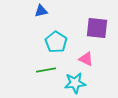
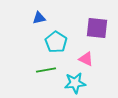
blue triangle: moved 2 px left, 7 px down
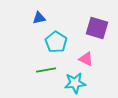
purple square: rotated 10 degrees clockwise
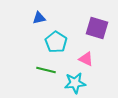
green line: rotated 24 degrees clockwise
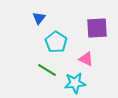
blue triangle: rotated 40 degrees counterclockwise
purple square: rotated 20 degrees counterclockwise
green line: moved 1 px right; rotated 18 degrees clockwise
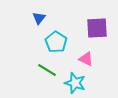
cyan star: rotated 25 degrees clockwise
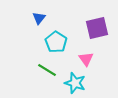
purple square: rotated 10 degrees counterclockwise
pink triangle: rotated 28 degrees clockwise
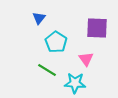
purple square: rotated 15 degrees clockwise
cyan star: rotated 15 degrees counterclockwise
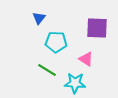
cyan pentagon: rotated 30 degrees counterclockwise
pink triangle: rotated 21 degrees counterclockwise
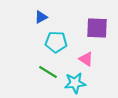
blue triangle: moved 2 px right, 1 px up; rotated 24 degrees clockwise
green line: moved 1 px right, 2 px down
cyan star: rotated 10 degrees counterclockwise
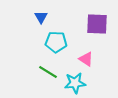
blue triangle: rotated 32 degrees counterclockwise
purple square: moved 4 px up
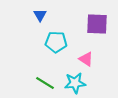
blue triangle: moved 1 px left, 2 px up
green line: moved 3 px left, 11 px down
